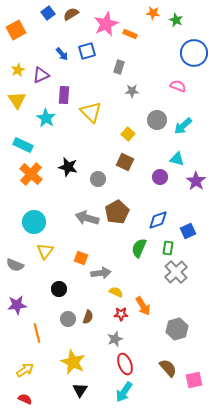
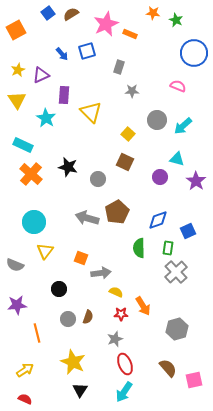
green semicircle at (139, 248): rotated 24 degrees counterclockwise
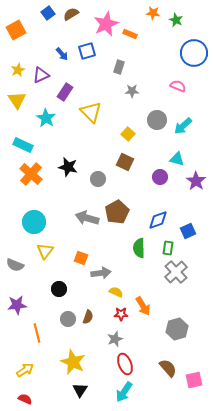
purple rectangle at (64, 95): moved 1 px right, 3 px up; rotated 30 degrees clockwise
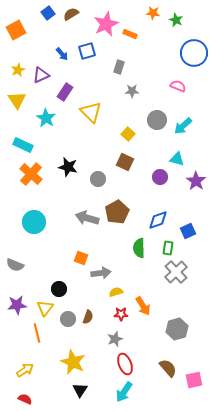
yellow triangle at (45, 251): moved 57 px down
yellow semicircle at (116, 292): rotated 40 degrees counterclockwise
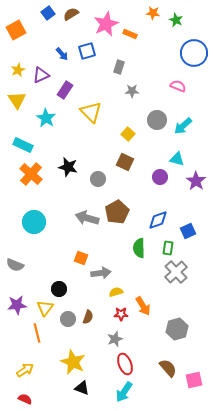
purple rectangle at (65, 92): moved 2 px up
black triangle at (80, 390): moved 2 px right, 2 px up; rotated 42 degrees counterclockwise
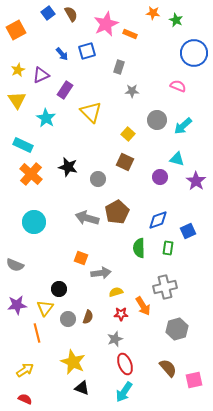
brown semicircle at (71, 14): rotated 91 degrees clockwise
gray cross at (176, 272): moved 11 px left, 15 px down; rotated 30 degrees clockwise
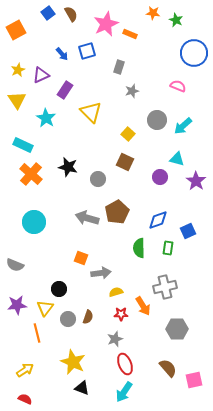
gray star at (132, 91): rotated 16 degrees counterclockwise
gray hexagon at (177, 329): rotated 15 degrees clockwise
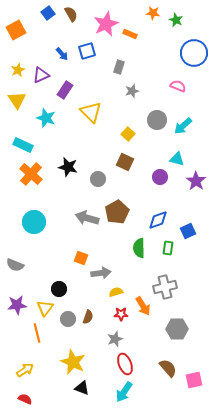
cyan star at (46, 118): rotated 12 degrees counterclockwise
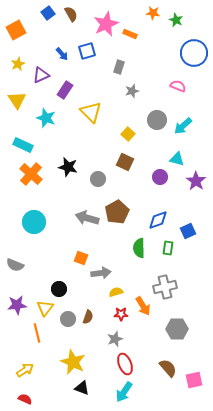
yellow star at (18, 70): moved 6 px up
